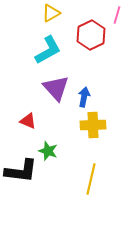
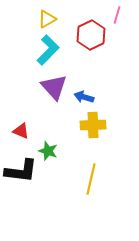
yellow triangle: moved 4 px left, 6 px down
cyan L-shape: rotated 16 degrees counterclockwise
purple triangle: moved 2 px left, 1 px up
blue arrow: rotated 84 degrees counterclockwise
red triangle: moved 7 px left, 10 px down
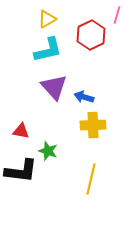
cyan L-shape: rotated 32 degrees clockwise
red triangle: rotated 12 degrees counterclockwise
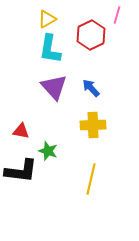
cyan L-shape: moved 2 px right, 1 px up; rotated 112 degrees clockwise
blue arrow: moved 7 px right, 9 px up; rotated 30 degrees clockwise
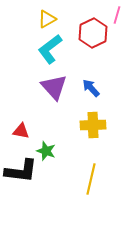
red hexagon: moved 2 px right, 2 px up
cyan L-shape: rotated 44 degrees clockwise
green star: moved 2 px left
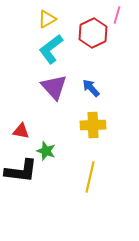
cyan L-shape: moved 1 px right
yellow line: moved 1 px left, 2 px up
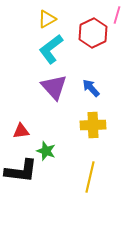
red triangle: rotated 18 degrees counterclockwise
